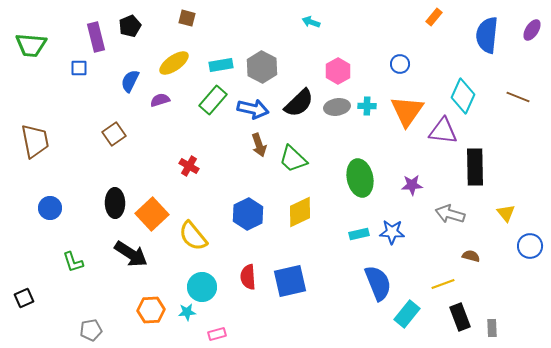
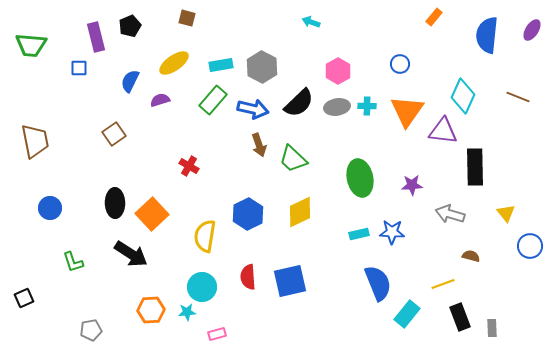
yellow semicircle at (193, 236): moved 12 px right; rotated 48 degrees clockwise
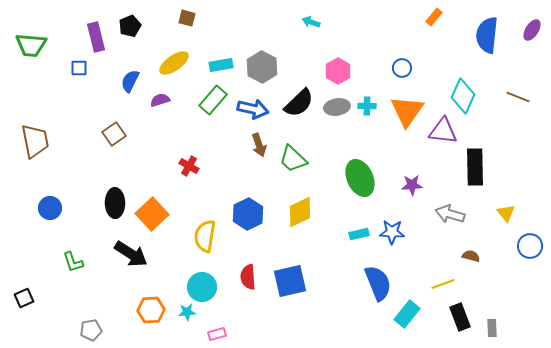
blue circle at (400, 64): moved 2 px right, 4 px down
green ellipse at (360, 178): rotated 12 degrees counterclockwise
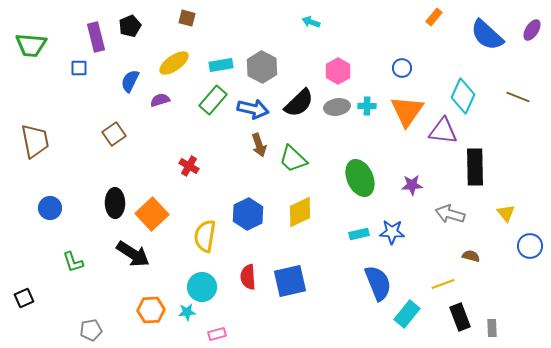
blue semicircle at (487, 35): rotated 54 degrees counterclockwise
black arrow at (131, 254): moved 2 px right
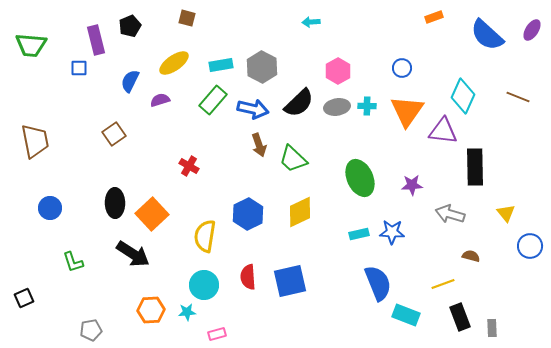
orange rectangle at (434, 17): rotated 30 degrees clockwise
cyan arrow at (311, 22): rotated 24 degrees counterclockwise
purple rectangle at (96, 37): moved 3 px down
cyan circle at (202, 287): moved 2 px right, 2 px up
cyan rectangle at (407, 314): moved 1 px left, 1 px down; rotated 72 degrees clockwise
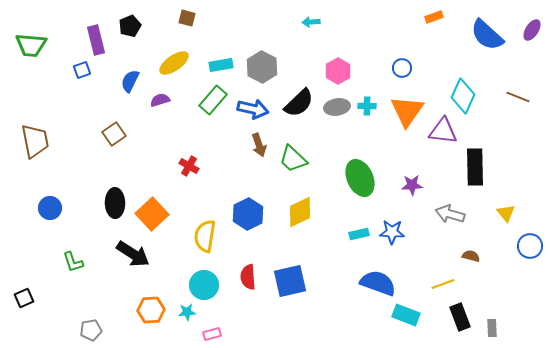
blue square at (79, 68): moved 3 px right, 2 px down; rotated 18 degrees counterclockwise
blue semicircle at (378, 283): rotated 48 degrees counterclockwise
pink rectangle at (217, 334): moved 5 px left
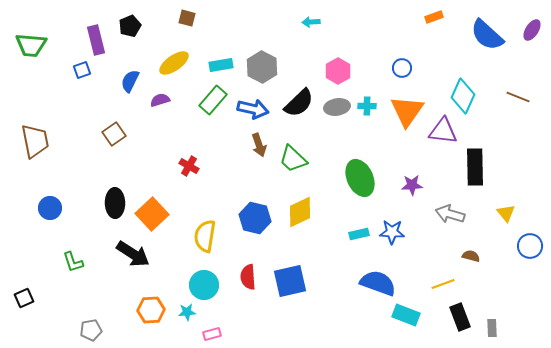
blue hexagon at (248, 214): moved 7 px right, 4 px down; rotated 20 degrees counterclockwise
